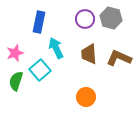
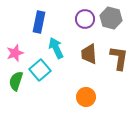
brown L-shape: rotated 75 degrees clockwise
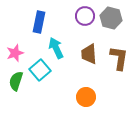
purple circle: moved 3 px up
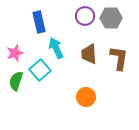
gray hexagon: rotated 15 degrees counterclockwise
blue rectangle: rotated 25 degrees counterclockwise
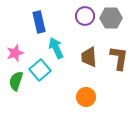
brown trapezoid: moved 3 px down
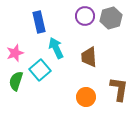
gray hexagon: rotated 15 degrees counterclockwise
brown L-shape: moved 31 px down
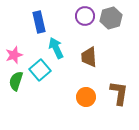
pink star: moved 1 px left, 2 px down
brown L-shape: moved 4 px down
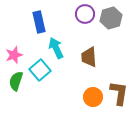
purple circle: moved 2 px up
orange circle: moved 7 px right
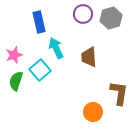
purple circle: moved 2 px left
orange circle: moved 15 px down
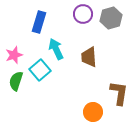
blue rectangle: rotated 30 degrees clockwise
cyan arrow: moved 1 px down
